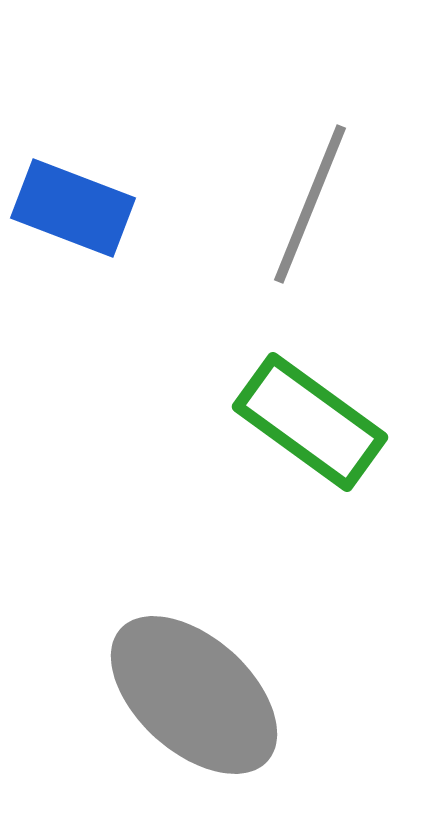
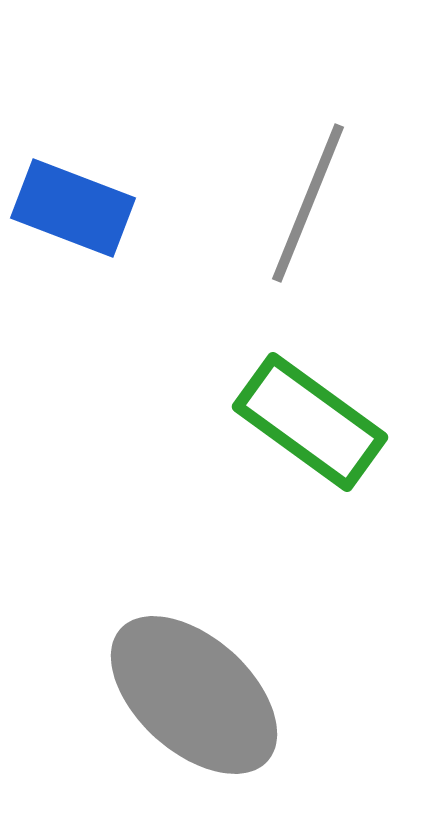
gray line: moved 2 px left, 1 px up
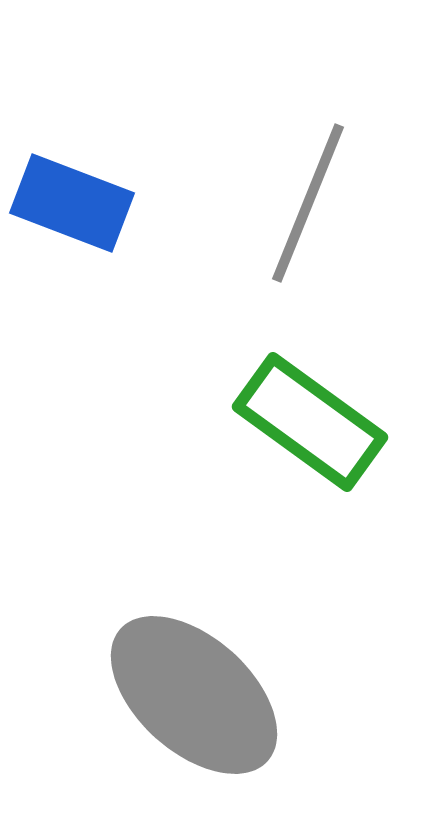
blue rectangle: moved 1 px left, 5 px up
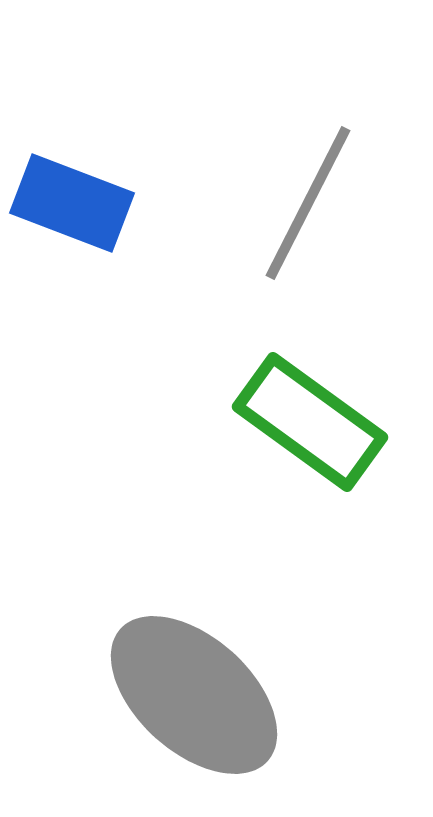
gray line: rotated 5 degrees clockwise
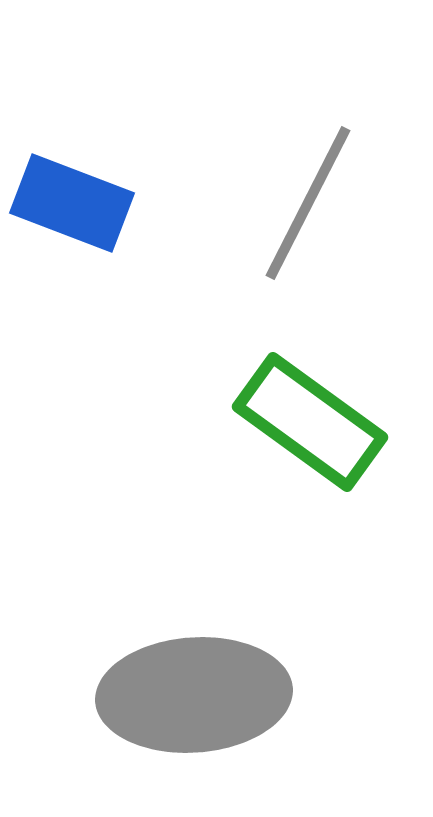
gray ellipse: rotated 46 degrees counterclockwise
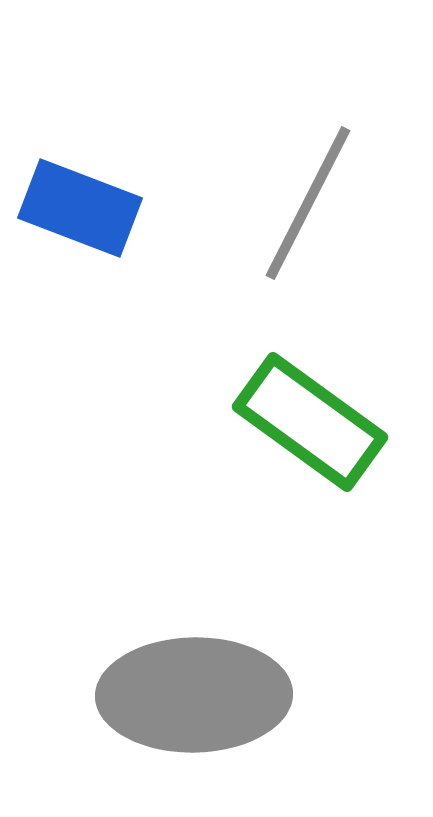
blue rectangle: moved 8 px right, 5 px down
gray ellipse: rotated 3 degrees clockwise
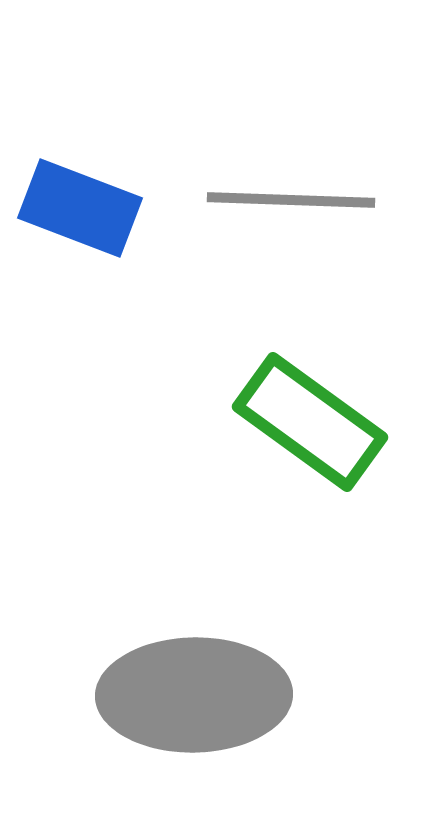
gray line: moved 17 px left, 3 px up; rotated 65 degrees clockwise
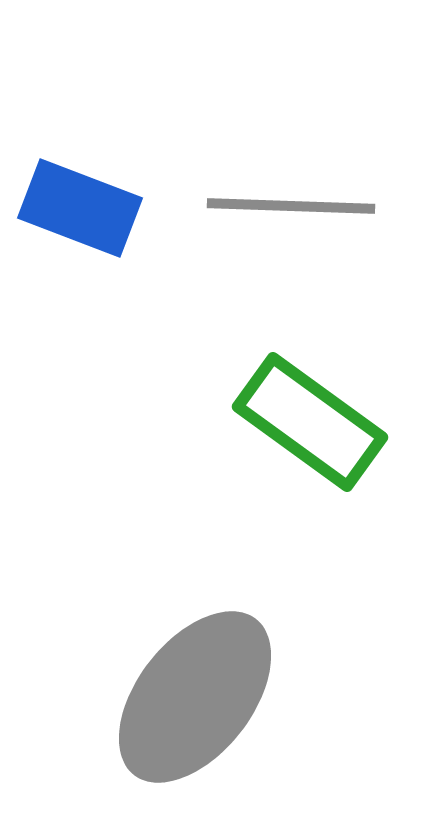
gray line: moved 6 px down
gray ellipse: moved 1 px right, 2 px down; rotated 51 degrees counterclockwise
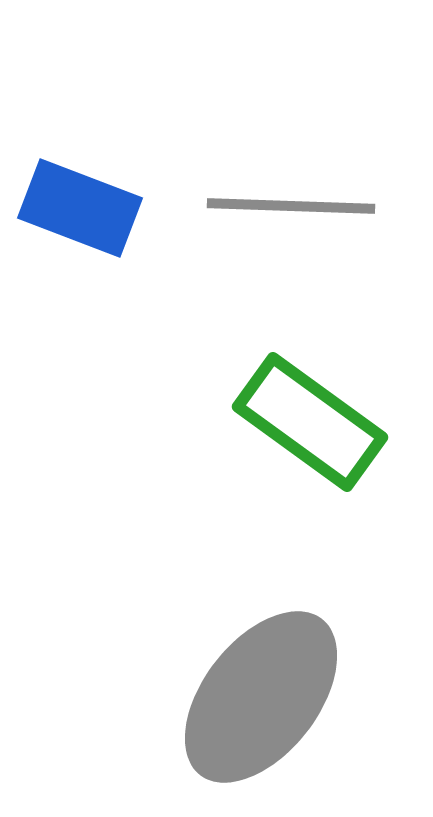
gray ellipse: moved 66 px right
